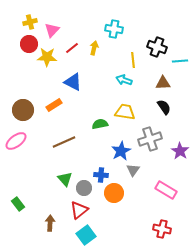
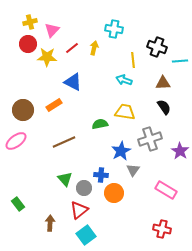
red circle: moved 1 px left
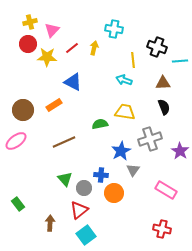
black semicircle: rotated 14 degrees clockwise
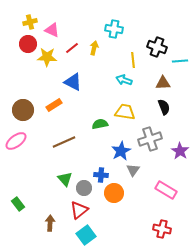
pink triangle: rotated 49 degrees counterclockwise
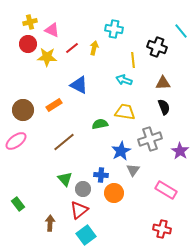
cyan line: moved 1 px right, 30 px up; rotated 56 degrees clockwise
blue triangle: moved 6 px right, 3 px down
brown line: rotated 15 degrees counterclockwise
gray circle: moved 1 px left, 1 px down
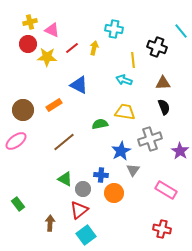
green triangle: rotated 21 degrees counterclockwise
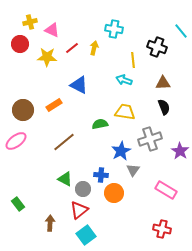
red circle: moved 8 px left
